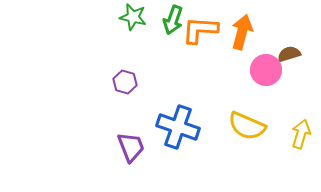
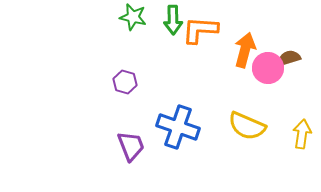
green arrow: rotated 20 degrees counterclockwise
orange arrow: moved 3 px right, 18 px down
brown semicircle: moved 4 px down
pink circle: moved 2 px right, 2 px up
yellow arrow: moved 1 px right; rotated 8 degrees counterclockwise
purple trapezoid: moved 1 px up
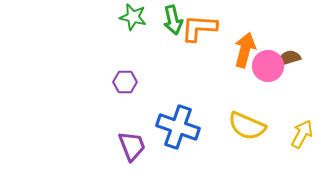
green arrow: rotated 12 degrees counterclockwise
orange L-shape: moved 1 px left, 2 px up
pink circle: moved 2 px up
purple hexagon: rotated 15 degrees counterclockwise
yellow arrow: rotated 20 degrees clockwise
purple trapezoid: moved 1 px right
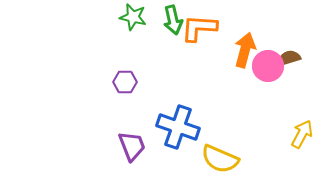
yellow semicircle: moved 27 px left, 33 px down
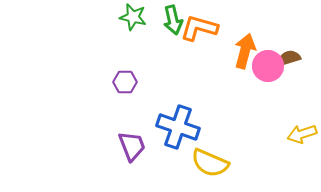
orange L-shape: rotated 12 degrees clockwise
orange arrow: moved 1 px down
yellow arrow: rotated 136 degrees counterclockwise
yellow semicircle: moved 10 px left, 4 px down
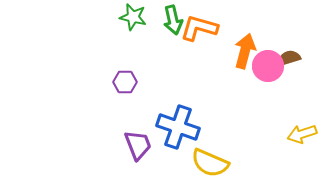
purple trapezoid: moved 6 px right, 1 px up
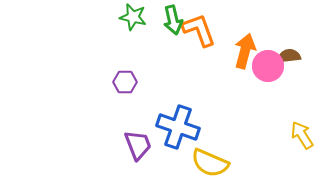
orange L-shape: moved 2 px down; rotated 54 degrees clockwise
brown semicircle: moved 2 px up; rotated 10 degrees clockwise
yellow arrow: moved 1 px down; rotated 76 degrees clockwise
